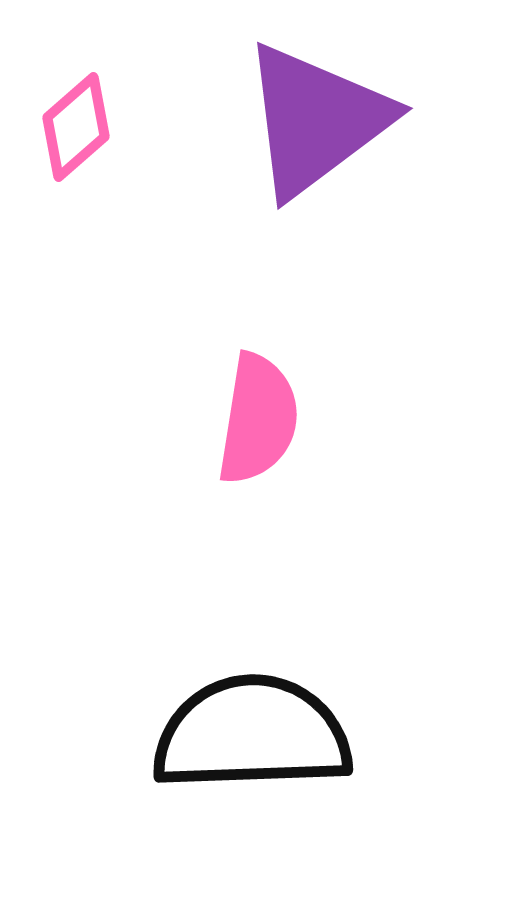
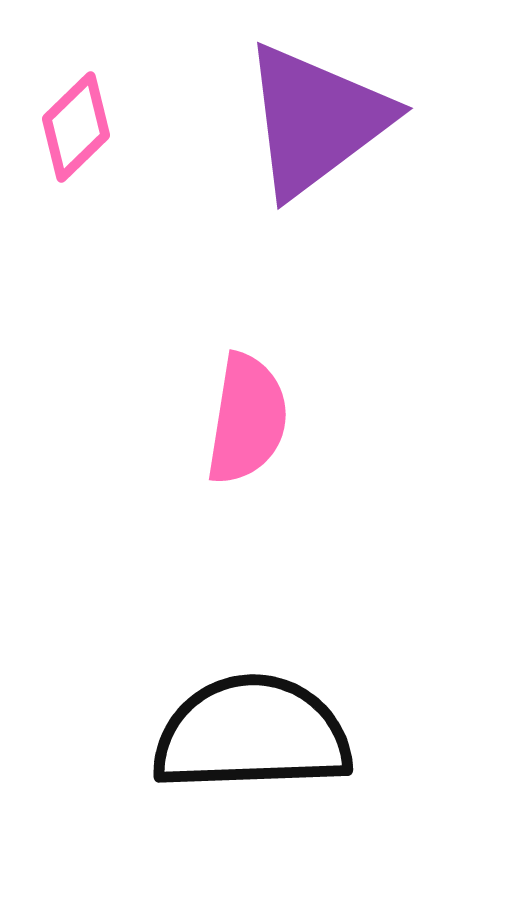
pink diamond: rotated 3 degrees counterclockwise
pink semicircle: moved 11 px left
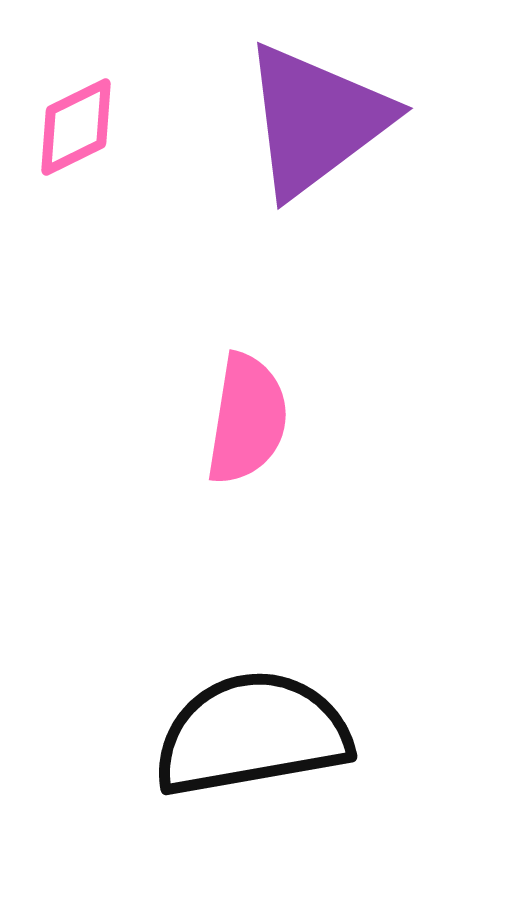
pink diamond: rotated 18 degrees clockwise
black semicircle: rotated 8 degrees counterclockwise
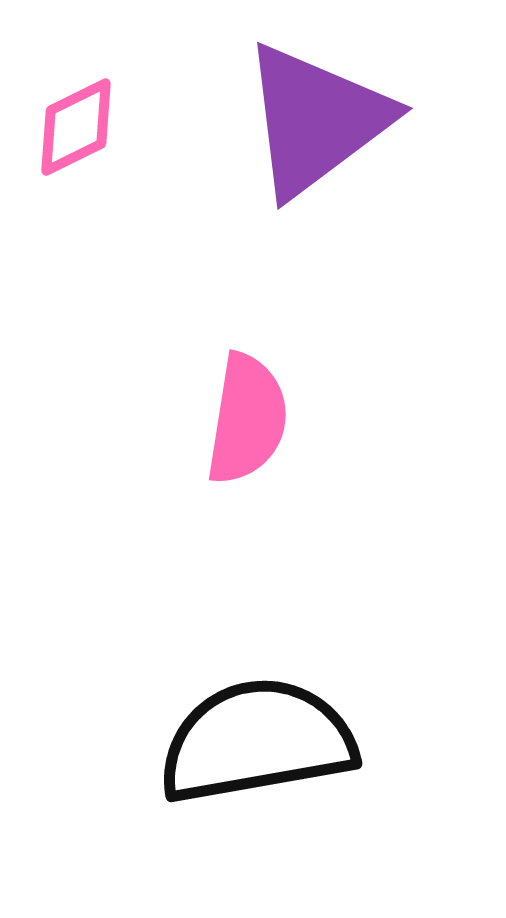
black semicircle: moved 5 px right, 7 px down
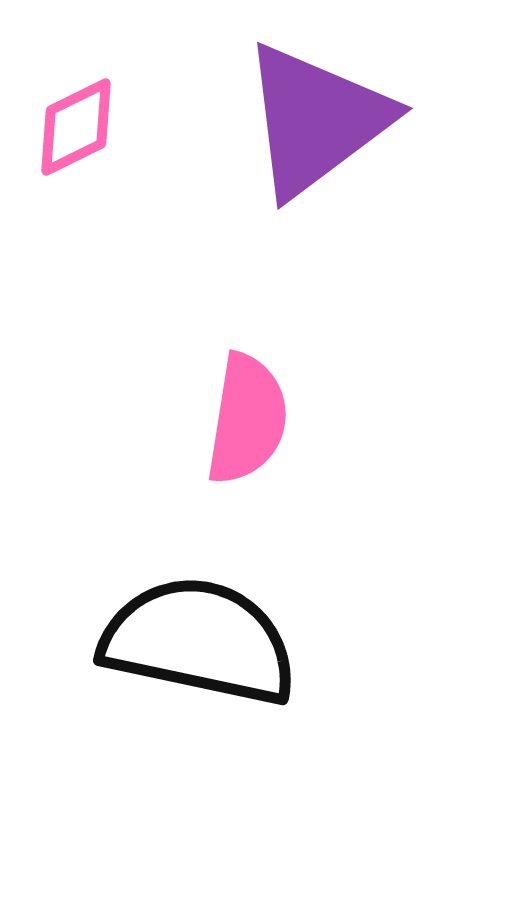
black semicircle: moved 58 px left, 100 px up; rotated 22 degrees clockwise
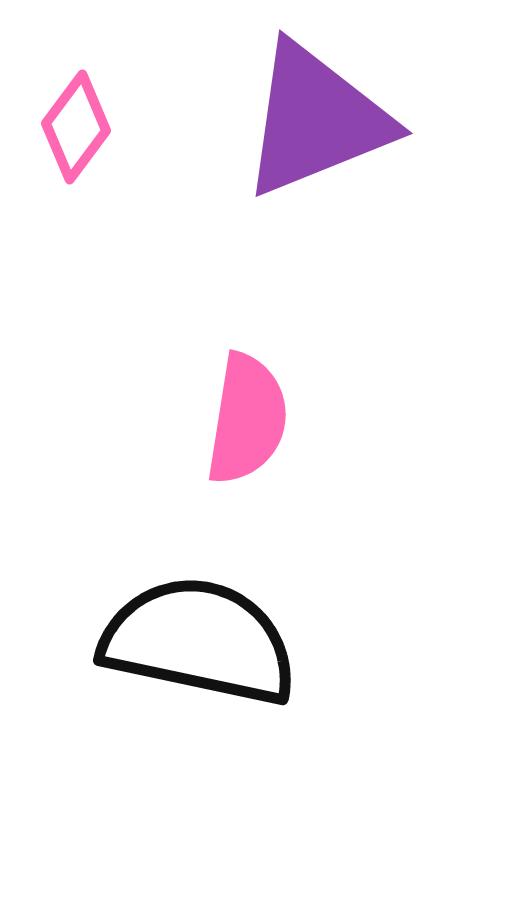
purple triangle: rotated 15 degrees clockwise
pink diamond: rotated 27 degrees counterclockwise
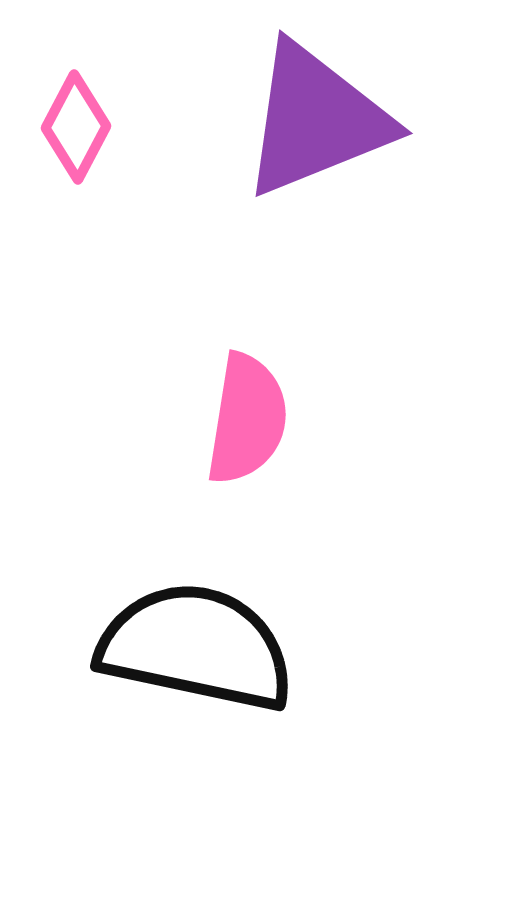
pink diamond: rotated 9 degrees counterclockwise
black semicircle: moved 3 px left, 6 px down
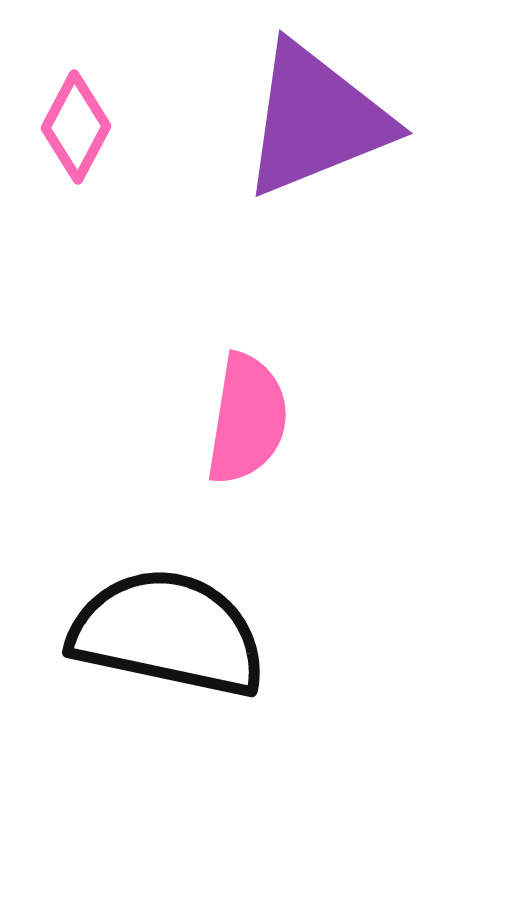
black semicircle: moved 28 px left, 14 px up
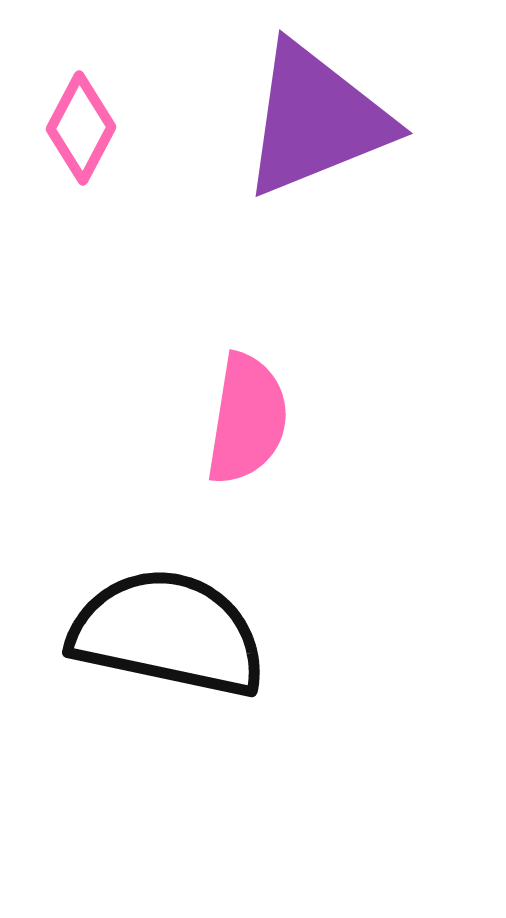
pink diamond: moved 5 px right, 1 px down
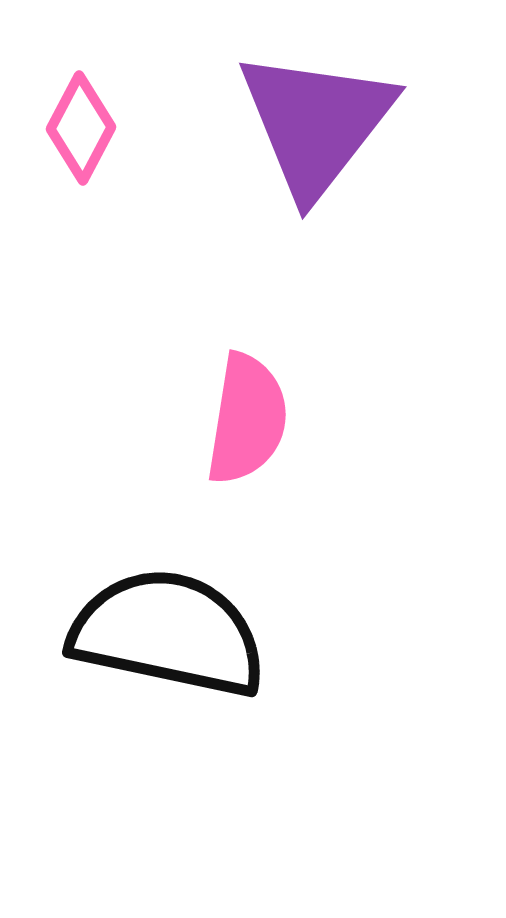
purple triangle: moved 3 px down; rotated 30 degrees counterclockwise
